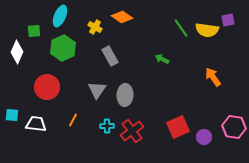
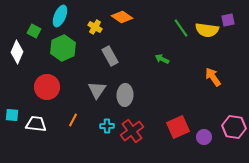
green square: rotated 32 degrees clockwise
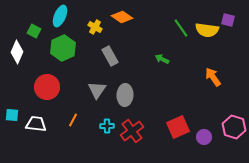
purple square: rotated 24 degrees clockwise
pink hexagon: rotated 10 degrees clockwise
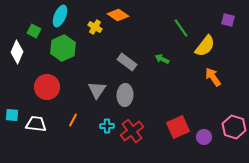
orange diamond: moved 4 px left, 2 px up
yellow semicircle: moved 2 px left, 16 px down; rotated 60 degrees counterclockwise
gray rectangle: moved 17 px right, 6 px down; rotated 24 degrees counterclockwise
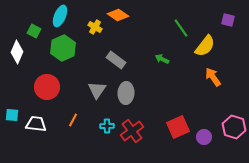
gray rectangle: moved 11 px left, 2 px up
gray ellipse: moved 1 px right, 2 px up
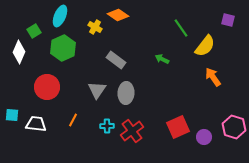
green square: rotated 32 degrees clockwise
white diamond: moved 2 px right
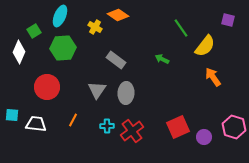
green hexagon: rotated 20 degrees clockwise
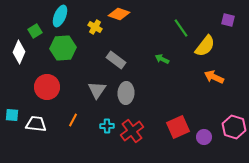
orange diamond: moved 1 px right, 1 px up; rotated 15 degrees counterclockwise
green square: moved 1 px right
orange arrow: moved 1 px right; rotated 30 degrees counterclockwise
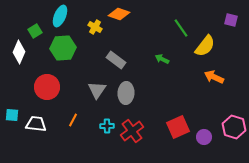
purple square: moved 3 px right
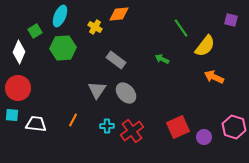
orange diamond: rotated 25 degrees counterclockwise
red circle: moved 29 px left, 1 px down
gray ellipse: rotated 45 degrees counterclockwise
